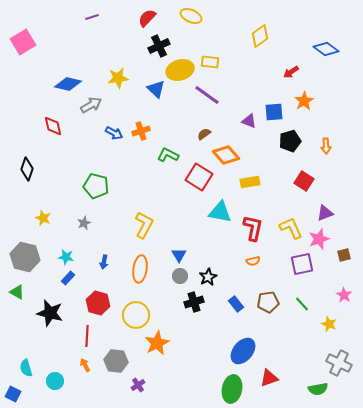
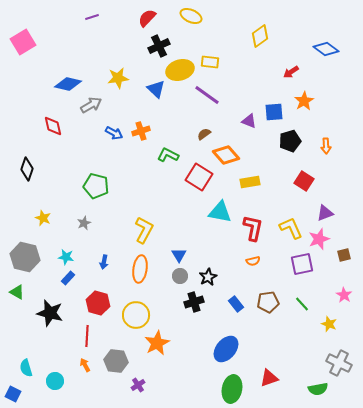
yellow L-shape at (144, 225): moved 5 px down
blue ellipse at (243, 351): moved 17 px left, 2 px up
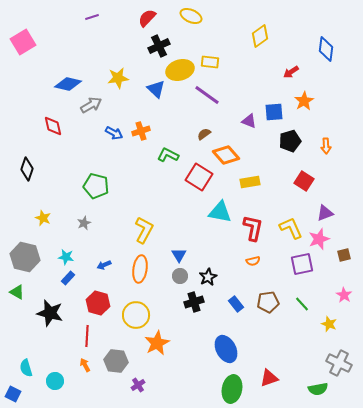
blue diamond at (326, 49): rotated 60 degrees clockwise
blue arrow at (104, 262): moved 3 px down; rotated 56 degrees clockwise
blue ellipse at (226, 349): rotated 68 degrees counterclockwise
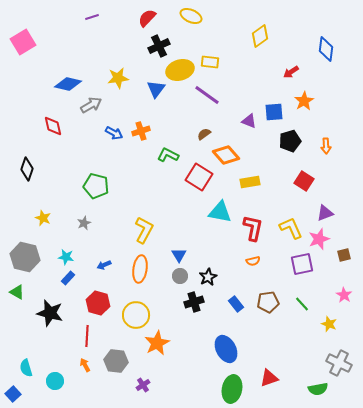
blue triangle at (156, 89): rotated 24 degrees clockwise
purple cross at (138, 385): moved 5 px right
blue square at (13, 394): rotated 21 degrees clockwise
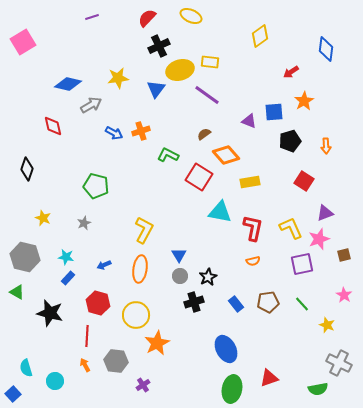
yellow star at (329, 324): moved 2 px left, 1 px down
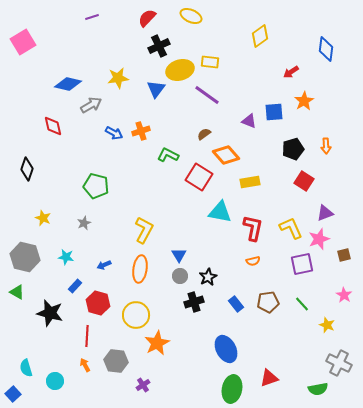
black pentagon at (290, 141): moved 3 px right, 8 px down
blue rectangle at (68, 278): moved 7 px right, 8 px down
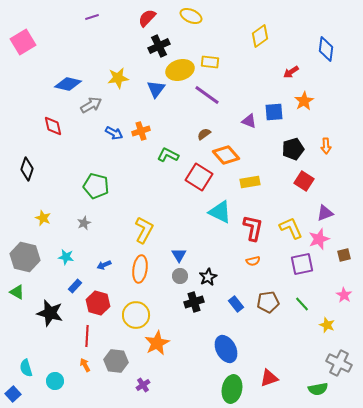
cyan triangle at (220, 212): rotated 15 degrees clockwise
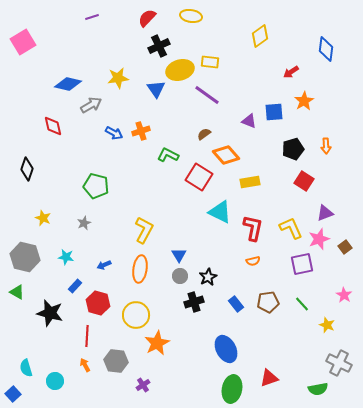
yellow ellipse at (191, 16): rotated 15 degrees counterclockwise
blue triangle at (156, 89): rotated 12 degrees counterclockwise
brown square at (344, 255): moved 1 px right, 8 px up; rotated 24 degrees counterclockwise
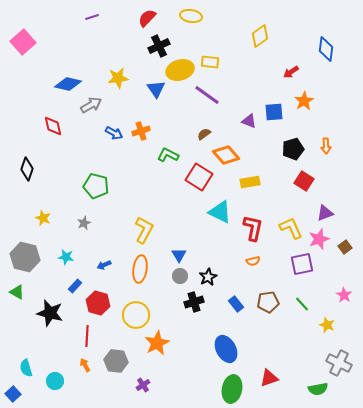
pink square at (23, 42): rotated 10 degrees counterclockwise
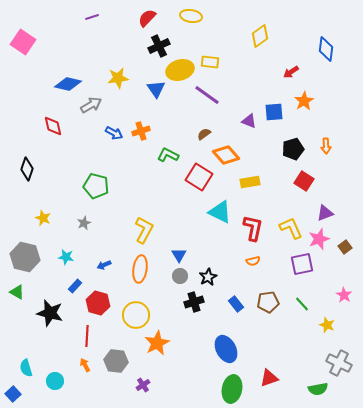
pink square at (23, 42): rotated 15 degrees counterclockwise
